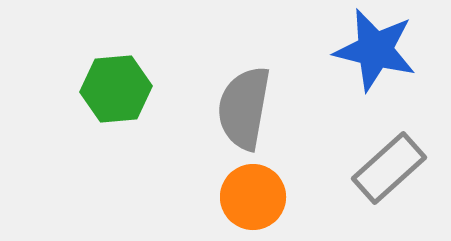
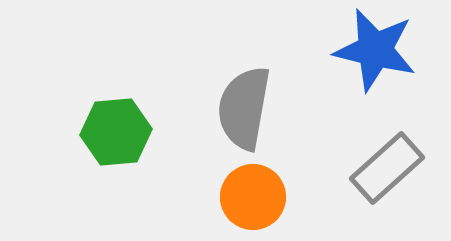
green hexagon: moved 43 px down
gray rectangle: moved 2 px left
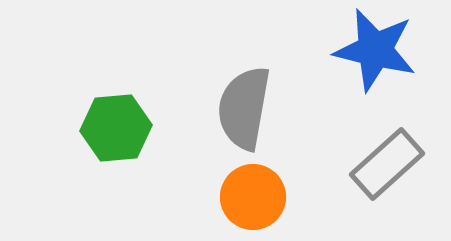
green hexagon: moved 4 px up
gray rectangle: moved 4 px up
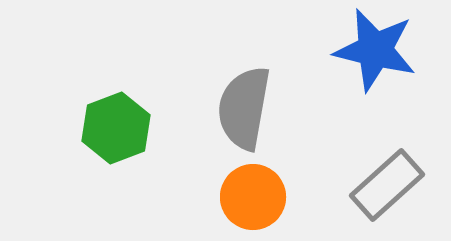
green hexagon: rotated 16 degrees counterclockwise
gray rectangle: moved 21 px down
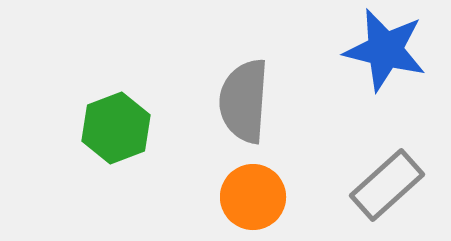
blue star: moved 10 px right
gray semicircle: moved 7 px up; rotated 6 degrees counterclockwise
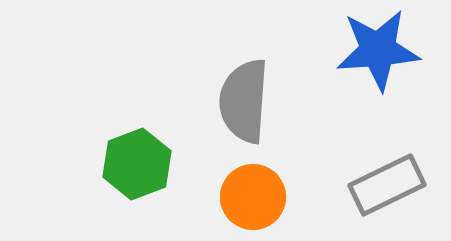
blue star: moved 7 px left; rotated 18 degrees counterclockwise
green hexagon: moved 21 px right, 36 px down
gray rectangle: rotated 16 degrees clockwise
